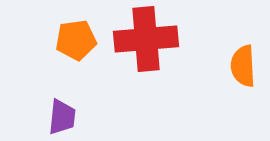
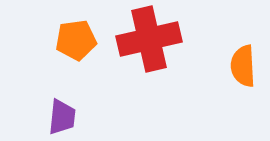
red cross: moved 3 px right; rotated 8 degrees counterclockwise
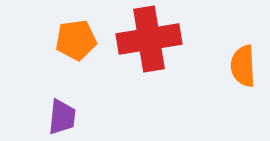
red cross: rotated 4 degrees clockwise
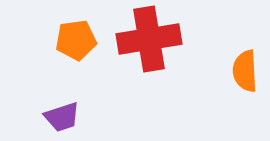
orange semicircle: moved 2 px right, 5 px down
purple trapezoid: rotated 66 degrees clockwise
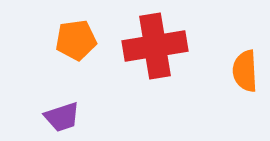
red cross: moved 6 px right, 7 px down
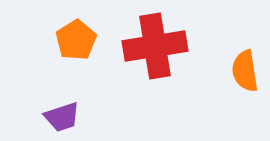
orange pentagon: rotated 24 degrees counterclockwise
orange semicircle: rotated 6 degrees counterclockwise
